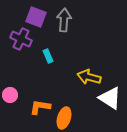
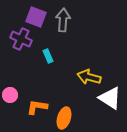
gray arrow: moved 1 px left
orange L-shape: moved 3 px left
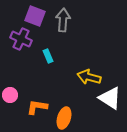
purple square: moved 1 px left, 1 px up
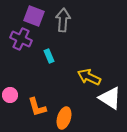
purple square: moved 1 px left
cyan rectangle: moved 1 px right
yellow arrow: rotated 10 degrees clockwise
orange L-shape: rotated 115 degrees counterclockwise
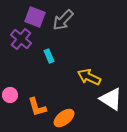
purple square: moved 1 px right, 1 px down
gray arrow: rotated 140 degrees counterclockwise
purple cross: rotated 15 degrees clockwise
white triangle: moved 1 px right, 1 px down
orange ellipse: rotated 35 degrees clockwise
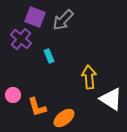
yellow arrow: rotated 60 degrees clockwise
pink circle: moved 3 px right
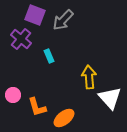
purple square: moved 2 px up
white triangle: moved 1 px left, 1 px up; rotated 15 degrees clockwise
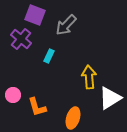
gray arrow: moved 3 px right, 5 px down
cyan rectangle: rotated 48 degrees clockwise
white triangle: rotated 40 degrees clockwise
orange ellipse: moved 9 px right; rotated 35 degrees counterclockwise
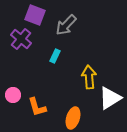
cyan rectangle: moved 6 px right
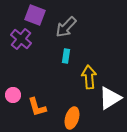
gray arrow: moved 2 px down
cyan rectangle: moved 11 px right; rotated 16 degrees counterclockwise
orange ellipse: moved 1 px left
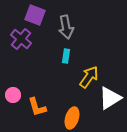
gray arrow: rotated 55 degrees counterclockwise
yellow arrow: rotated 40 degrees clockwise
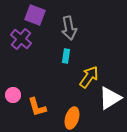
gray arrow: moved 3 px right, 1 px down
